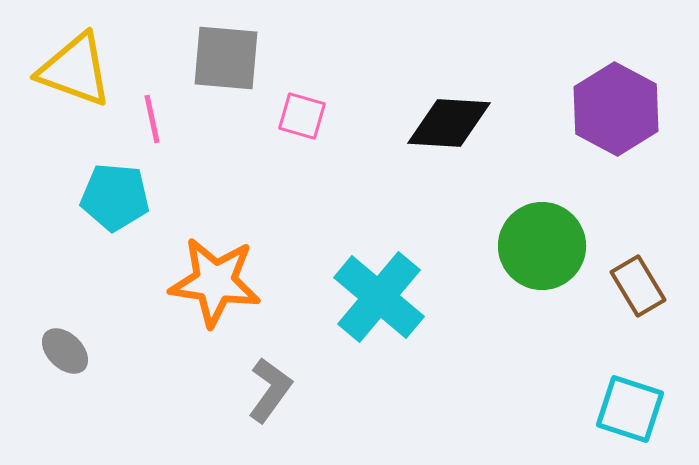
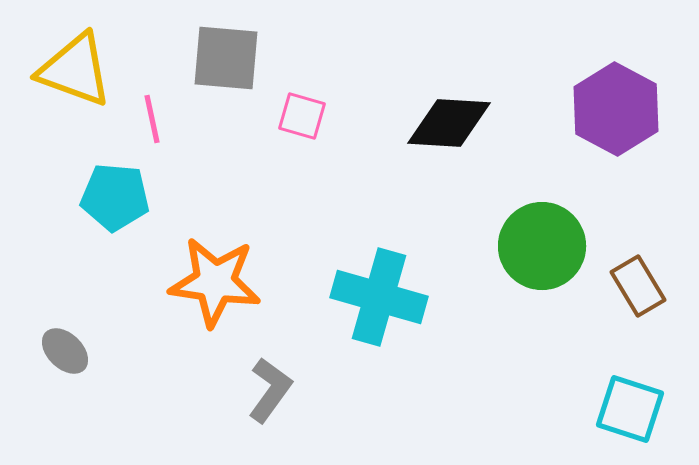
cyan cross: rotated 24 degrees counterclockwise
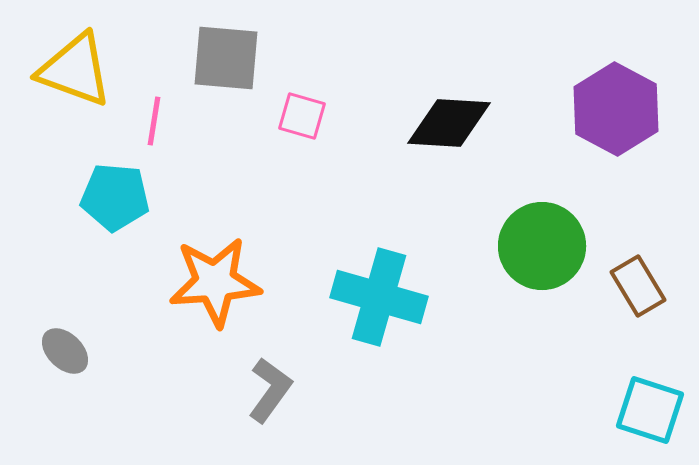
pink line: moved 2 px right, 2 px down; rotated 21 degrees clockwise
orange star: rotated 12 degrees counterclockwise
cyan square: moved 20 px right, 1 px down
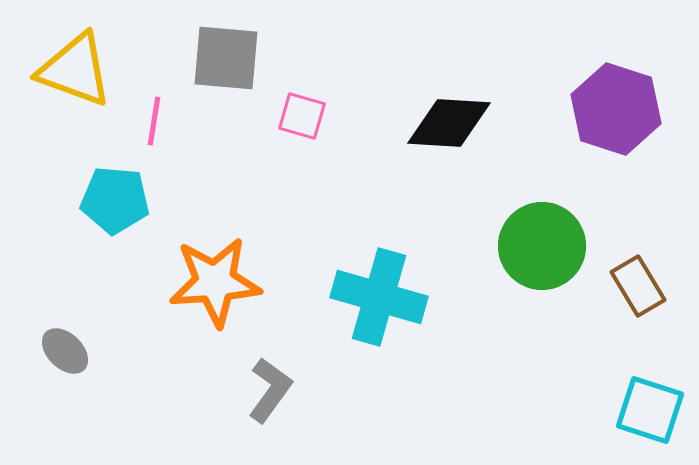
purple hexagon: rotated 10 degrees counterclockwise
cyan pentagon: moved 3 px down
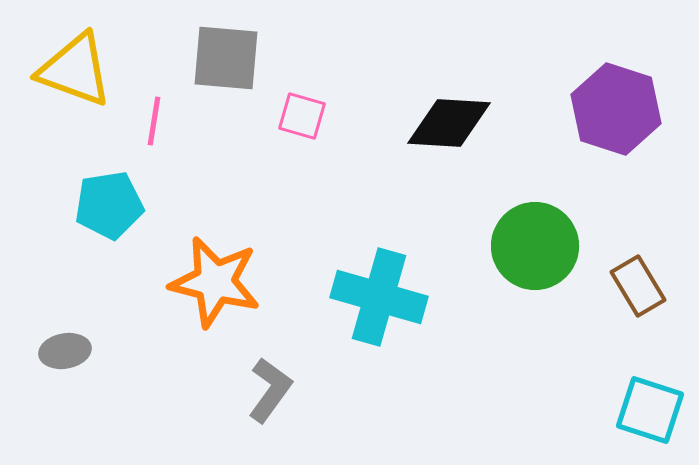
cyan pentagon: moved 6 px left, 5 px down; rotated 14 degrees counterclockwise
green circle: moved 7 px left
orange star: rotated 18 degrees clockwise
gray ellipse: rotated 54 degrees counterclockwise
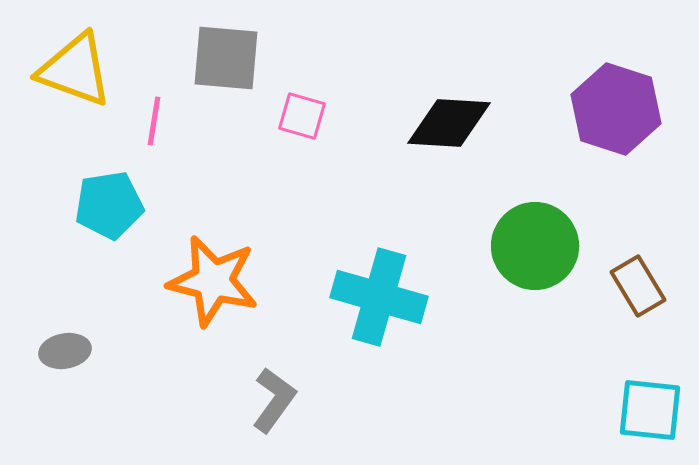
orange star: moved 2 px left, 1 px up
gray L-shape: moved 4 px right, 10 px down
cyan square: rotated 12 degrees counterclockwise
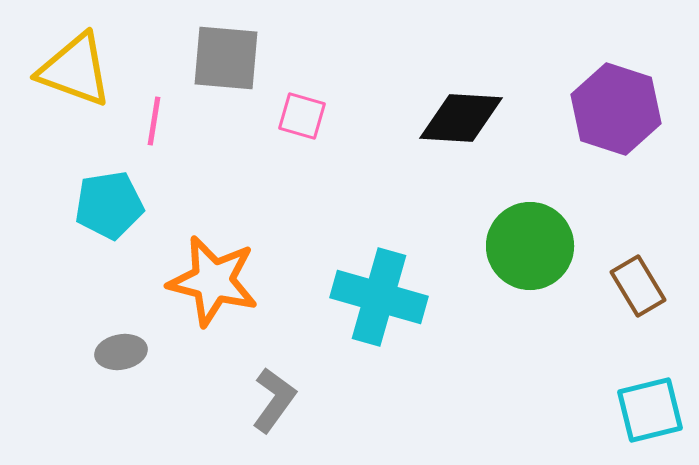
black diamond: moved 12 px right, 5 px up
green circle: moved 5 px left
gray ellipse: moved 56 px right, 1 px down
cyan square: rotated 20 degrees counterclockwise
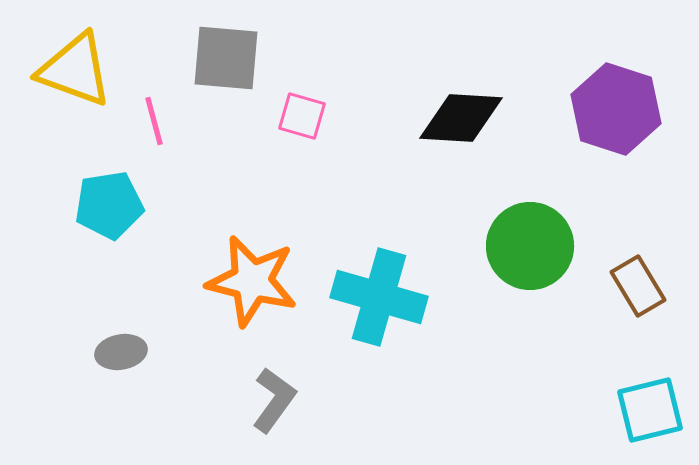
pink line: rotated 24 degrees counterclockwise
orange star: moved 39 px right
